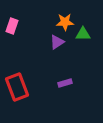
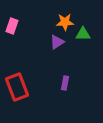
purple rectangle: rotated 64 degrees counterclockwise
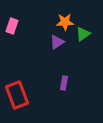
green triangle: rotated 35 degrees counterclockwise
purple rectangle: moved 1 px left
red rectangle: moved 8 px down
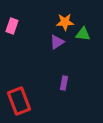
green triangle: rotated 42 degrees clockwise
red rectangle: moved 2 px right, 6 px down
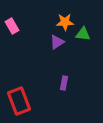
pink rectangle: rotated 49 degrees counterclockwise
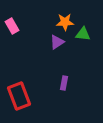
red rectangle: moved 5 px up
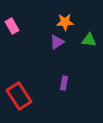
green triangle: moved 6 px right, 6 px down
red rectangle: rotated 12 degrees counterclockwise
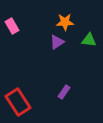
purple rectangle: moved 9 px down; rotated 24 degrees clockwise
red rectangle: moved 1 px left, 6 px down
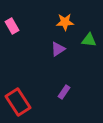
purple triangle: moved 1 px right, 7 px down
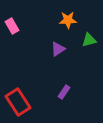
orange star: moved 3 px right, 2 px up
green triangle: rotated 21 degrees counterclockwise
